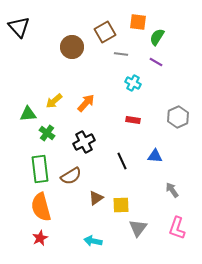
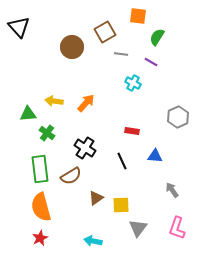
orange square: moved 6 px up
purple line: moved 5 px left
yellow arrow: rotated 48 degrees clockwise
red rectangle: moved 1 px left, 11 px down
black cross: moved 1 px right, 6 px down; rotated 30 degrees counterclockwise
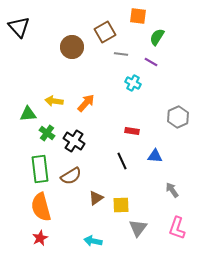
black cross: moved 11 px left, 7 px up
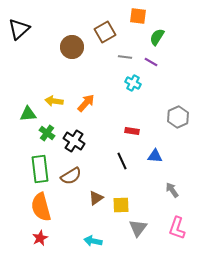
black triangle: moved 2 px down; rotated 30 degrees clockwise
gray line: moved 4 px right, 3 px down
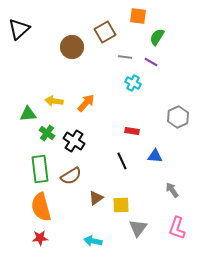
red star: rotated 21 degrees clockwise
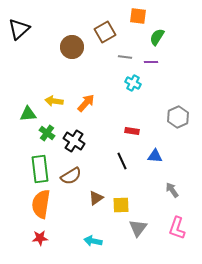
purple line: rotated 32 degrees counterclockwise
orange semicircle: moved 3 px up; rotated 24 degrees clockwise
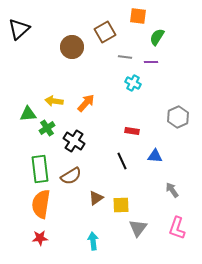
green cross: moved 5 px up; rotated 21 degrees clockwise
cyan arrow: rotated 72 degrees clockwise
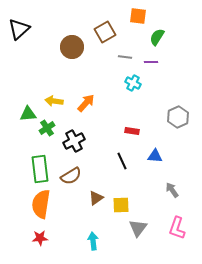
black cross: rotated 30 degrees clockwise
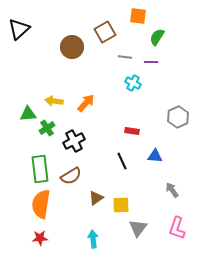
cyan arrow: moved 2 px up
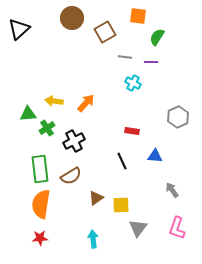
brown circle: moved 29 px up
